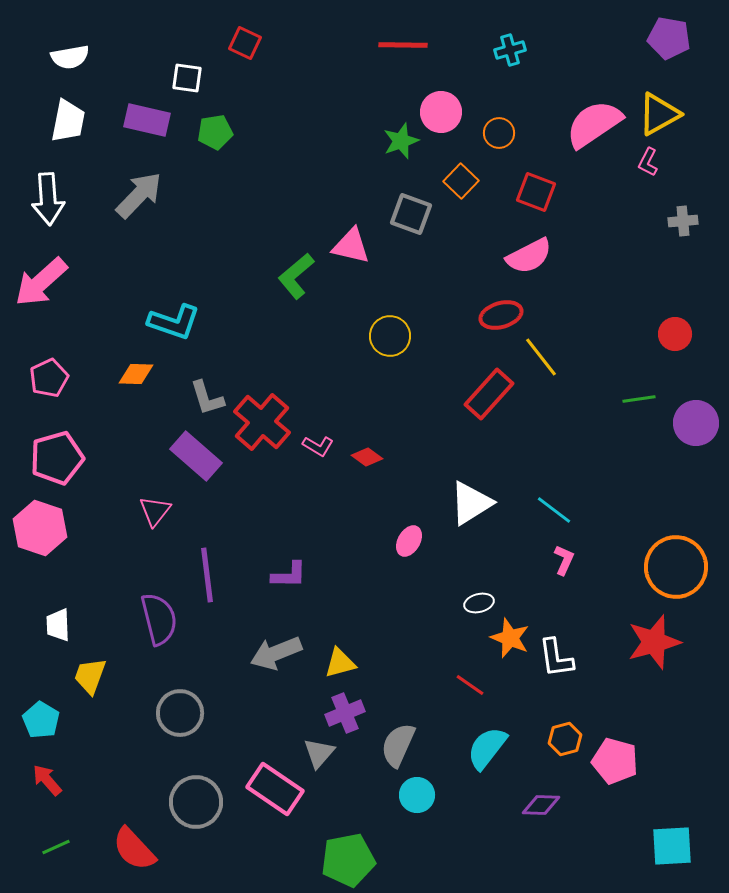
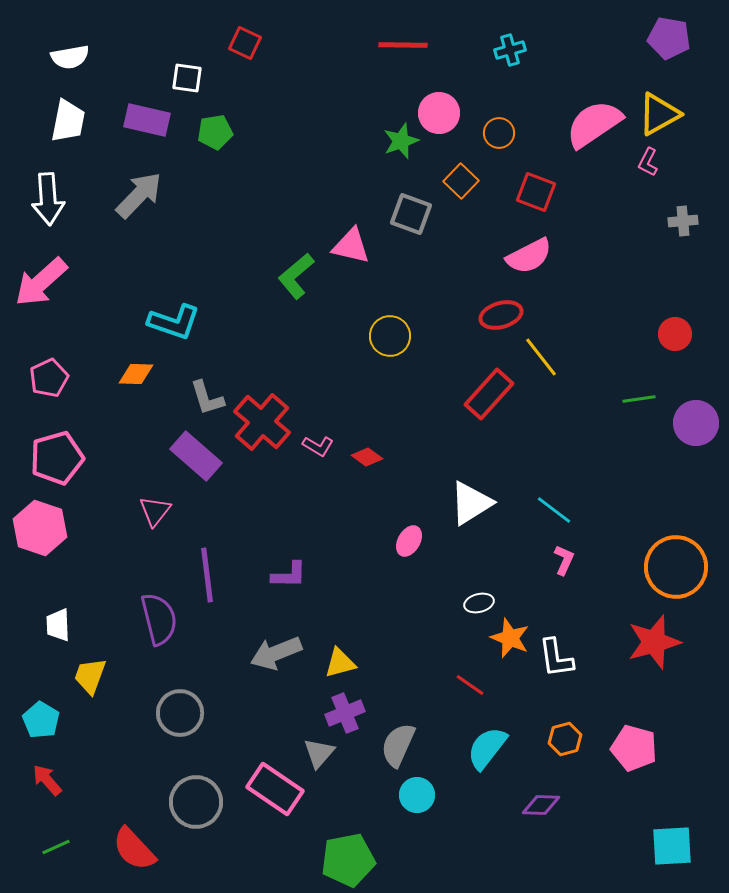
pink circle at (441, 112): moved 2 px left, 1 px down
pink pentagon at (615, 761): moved 19 px right, 13 px up
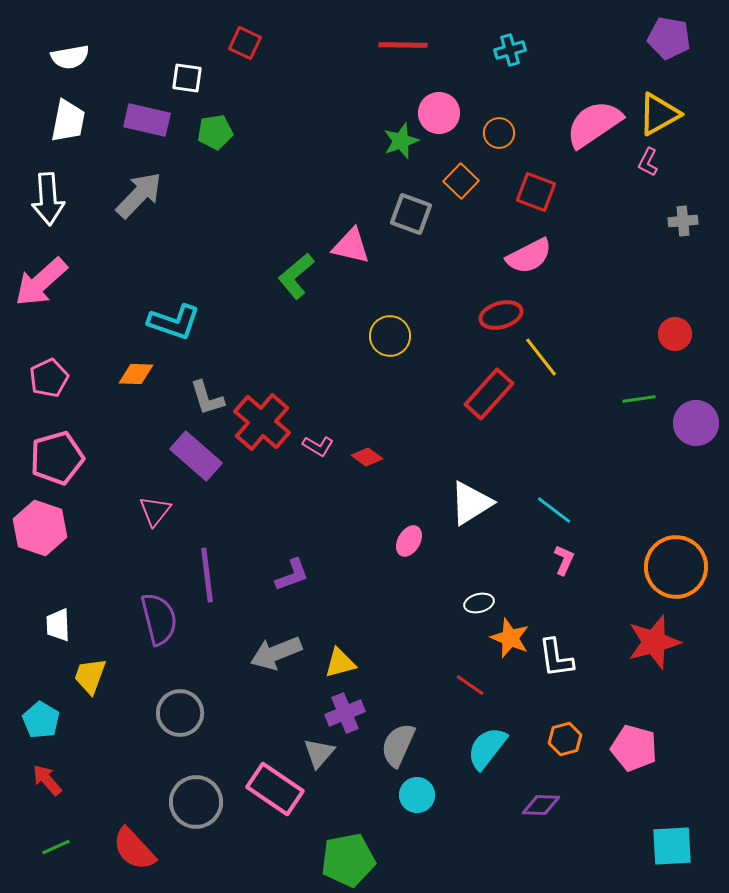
purple L-shape at (289, 575): moved 3 px right; rotated 21 degrees counterclockwise
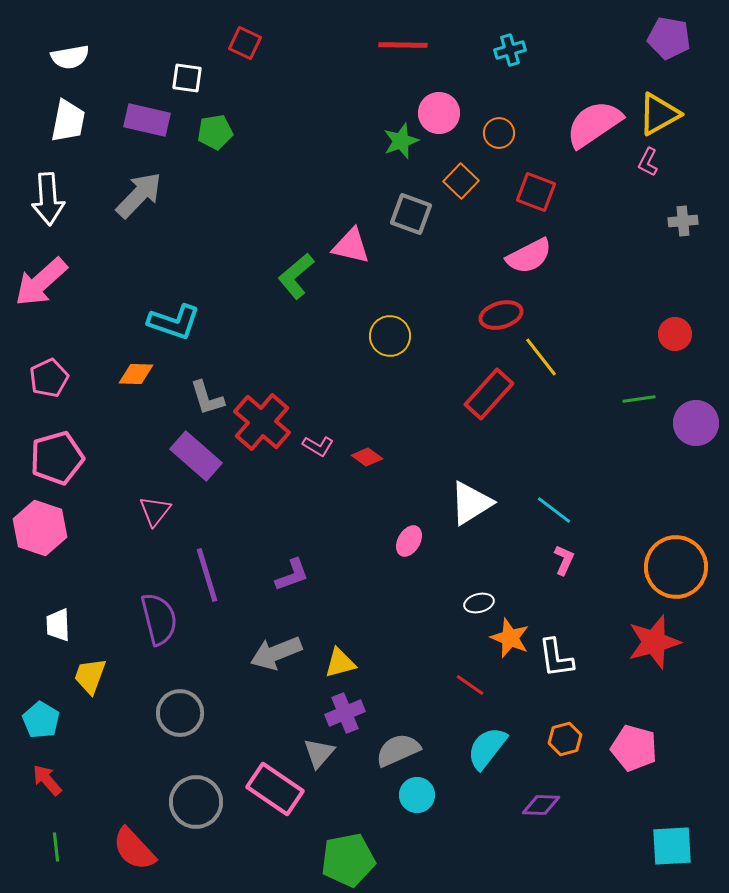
purple line at (207, 575): rotated 10 degrees counterclockwise
gray semicircle at (398, 745): moved 5 px down; rotated 42 degrees clockwise
green line at (56, 847): rotated 72 degrees counterclockwise
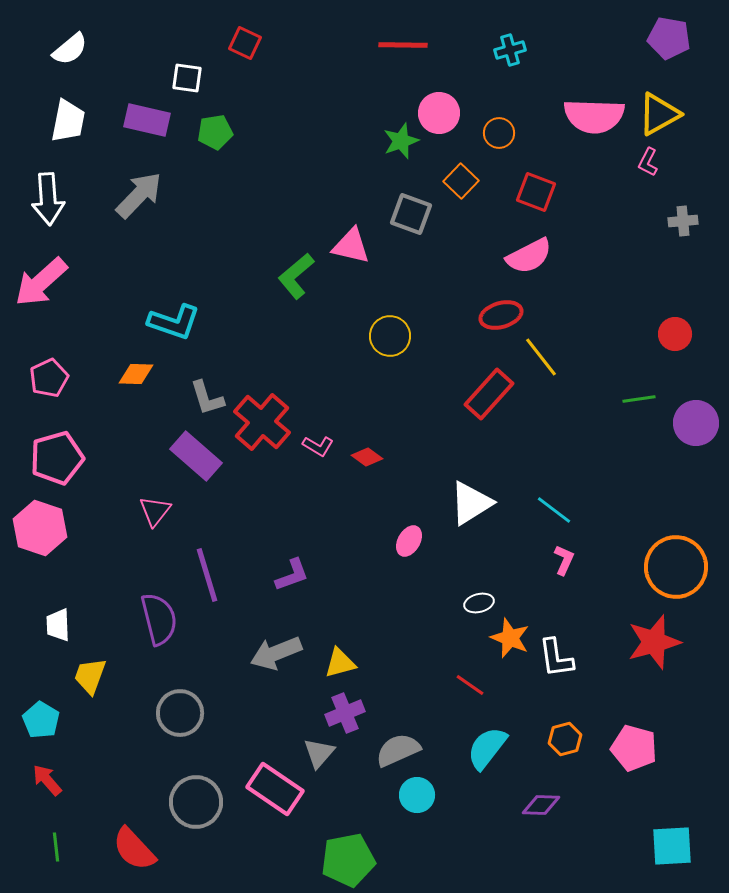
white semicircle at (70, 57): moved 8 px up; rotated 30 degrees counterclockwise
pink semicircle at (594, 124): moved 8 px up; rotated 144 degrees counterclockwise
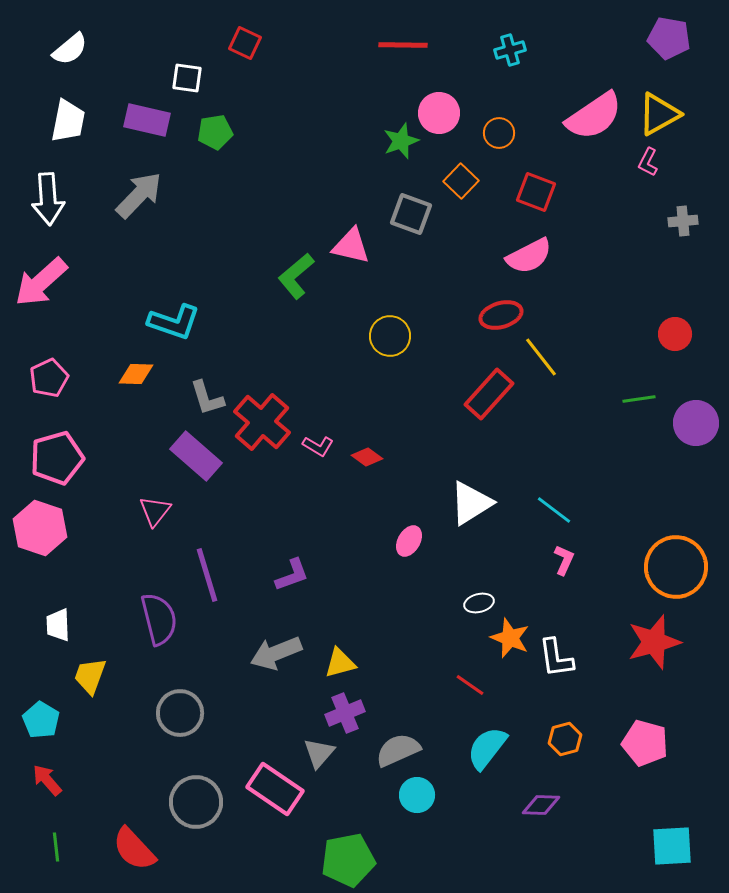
pink semicircle at (594, 116): rotated 36 degrees counterclockwise
pink pentagon at (634, 748): moved 11 px right, 5 px up
